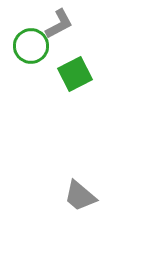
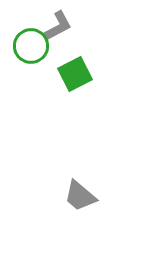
gray L-shape: moved 1 px left, 2 px down
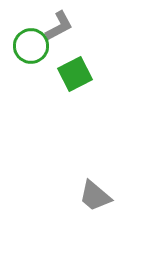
gray L-shape: moved 1 px right
gray trapezoid: moved 15 px right
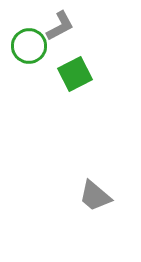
gray L-shape: moved 1 px right
green circle: moved 2 px left
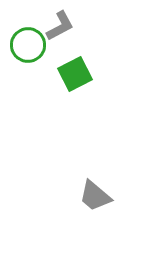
green circle: moved 1 px left, 1 px up
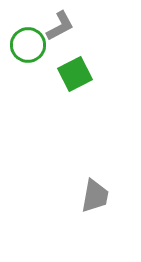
gray trapezoid: rotated 120 degrees counterclockwise
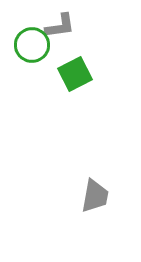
gray L-shape: rotated 20 degrees clockwise
green circle: moved 4 px right
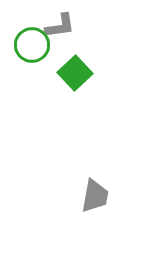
green square: moved 1 px up; rotated 16 degrees counterclockwise
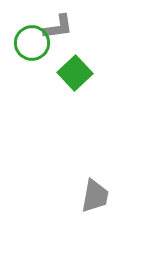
gray L-shape: moved 2 px left, 1 px down
green circle: moved 2 px up
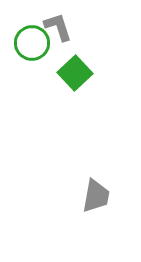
gray L-shape: rotated 100 degrees counterclockwise
gray trapezoid: moved 1 px right
